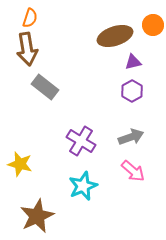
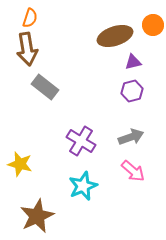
purple hexagon: rotated 15 degrees clockwise
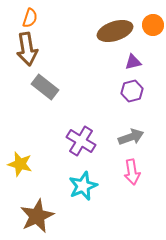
brown ellipse: moved 5 px up
pink arrow: moved 1 px left, 1 px down; rotated 40 degrees clockwise
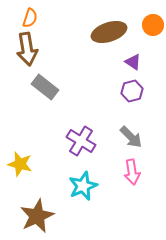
brown ellipse: moved 6 px left, 1 px down
purple triangle: rotated 48 degrees clockwise
gray arrow: rotated 65 degrees clockwise
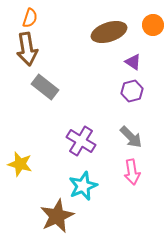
brown star: moved 20 px right
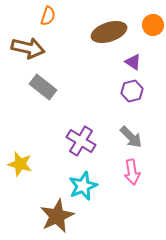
orange semicircle: moved 18 px right, 2 px up
brown arrow: moved 1 px right, 1 px up; rotated 68 degrees counterclockwise
gray rectangle: moved 2 px left
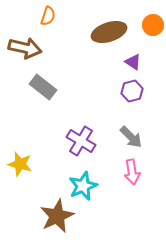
brown arrow: moved 3 px left
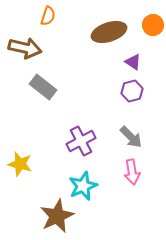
purple cross: rotated 32 degrees clockwise
